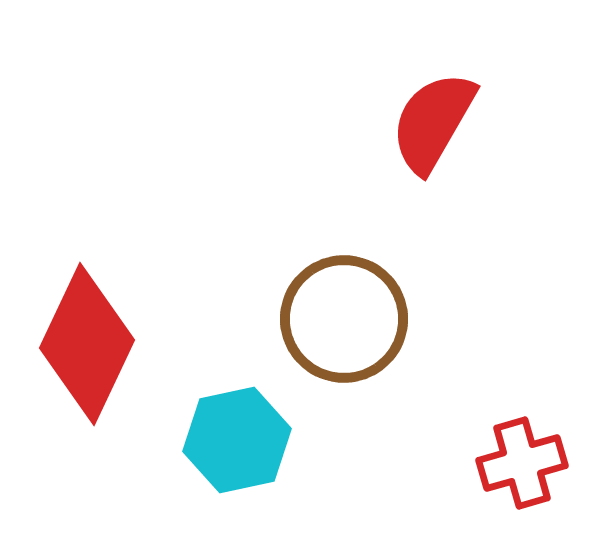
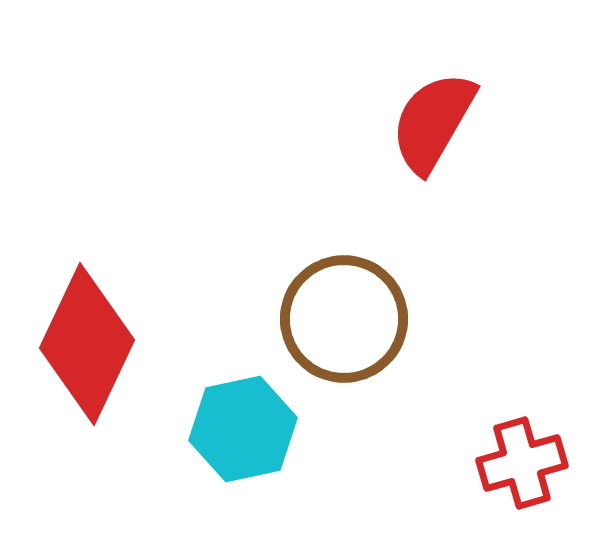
cyan hexagon: moved 6 px right, 11 px up
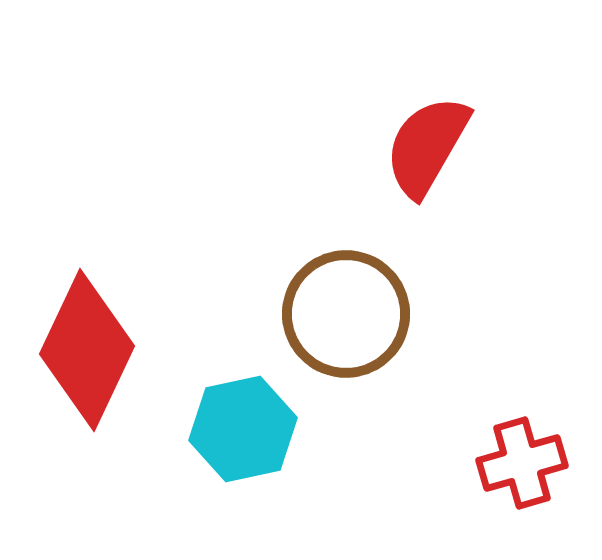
red semicircle: moved 6 px left, 24 px down
brown circle: moved 2 px right, 5 px up
red diamond: moved 6 px down
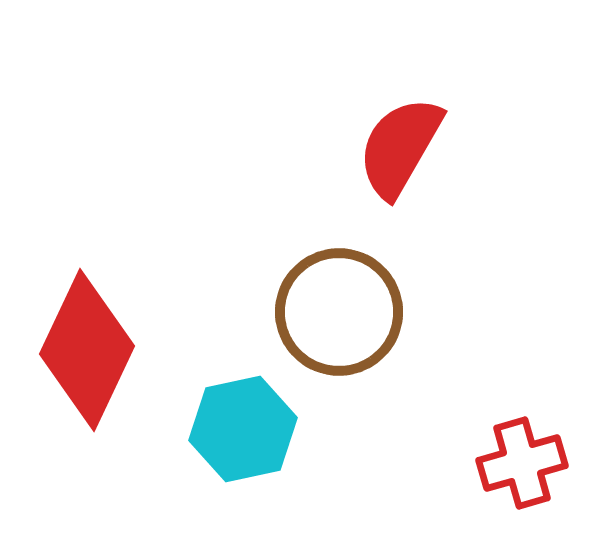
red semicircle: moved 27 px left, 1 px down
brown circle: moved 7 px left, 2 px up
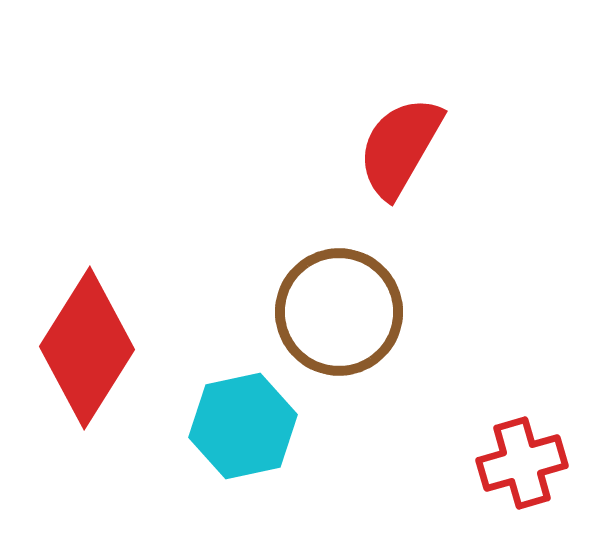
red diamond: moved 2 px up; rotated 7 degrees clockwise
cyan hexagon: moved 3 px up
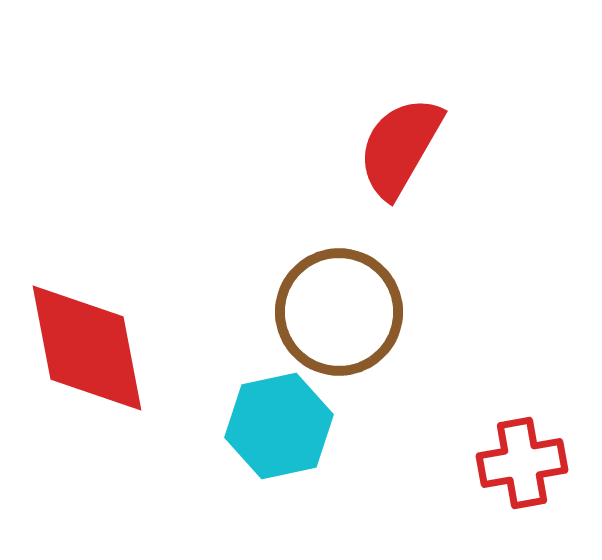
red diamond: rotated 43 degrees counterclockwise
cyan hexagon: moved 36 px right
red cross: rotated 6 degrees clockwise
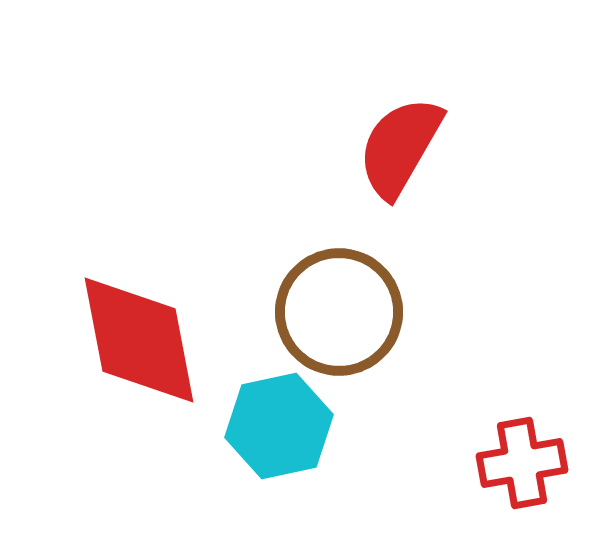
red diamond: moved 52 px right, 8 px up
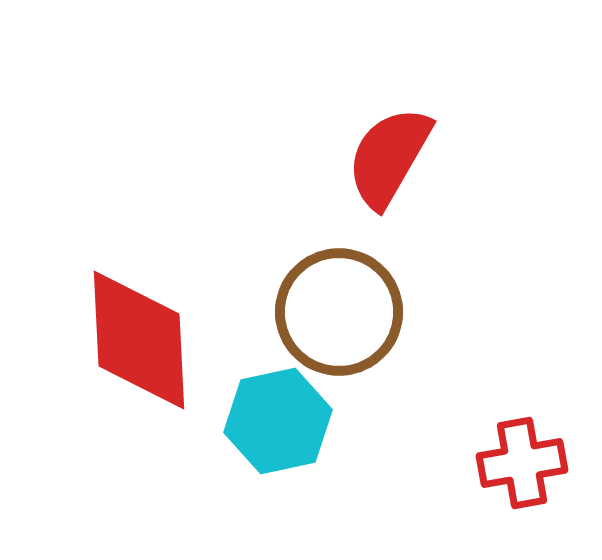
red semicircle: moved 11 px left, 10 px down
red diamond: rotated 8 degrees clockwise
cyan hexagon: moved 1 px left, 5 px up
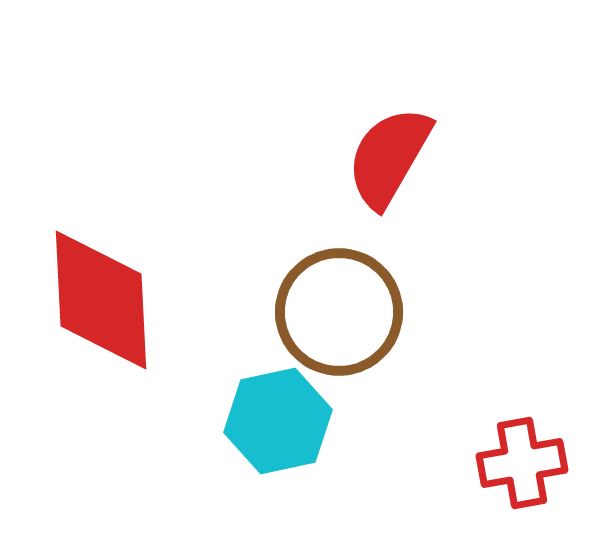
red diamond: moved 38 px left, 40 px up
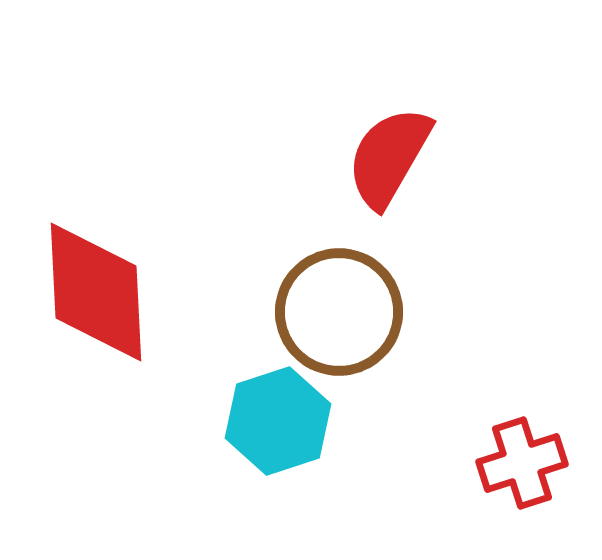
red diamond: moved 5 px left, 8 px up
cyan hexagon: rotated 6 degrees counterclockwise
red cross: rotated 8 degrees counterclockwise
